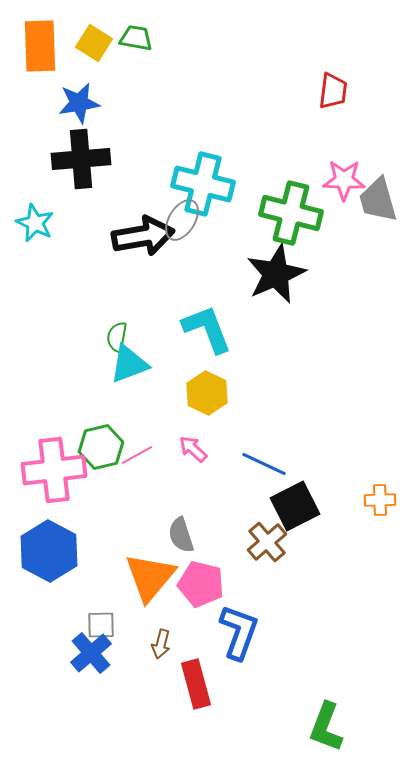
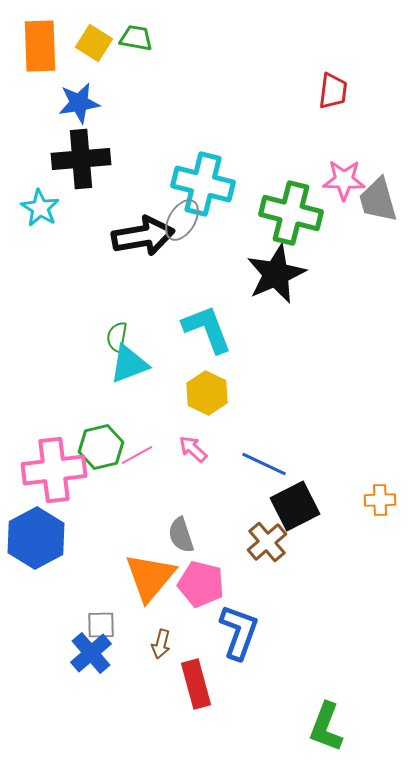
cyan star: moved 5 px right, 15 px up; rotated 6 degrees clockwise
blue hexagon: moved 13 px left, 13 px up; rotated 4 degrees clockwise
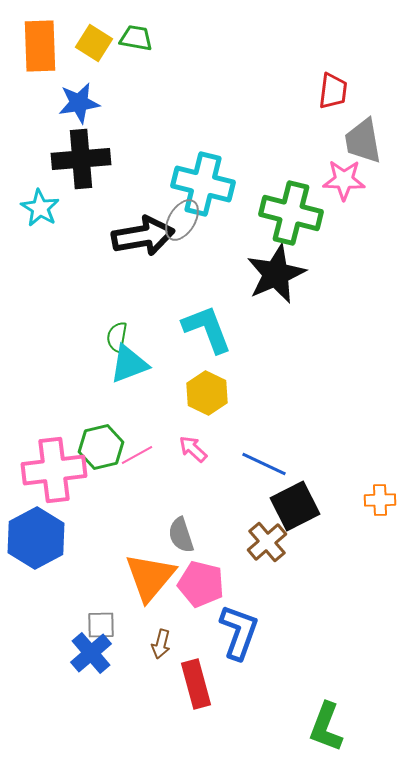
gray trapezoid: moved 15 px left, 59 px up; rotated 6 degrees clockwise
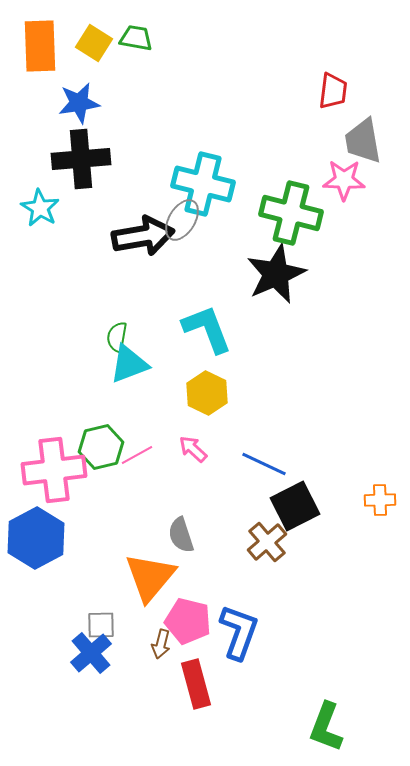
pink pentagon: moved 13 px left, 37 px down
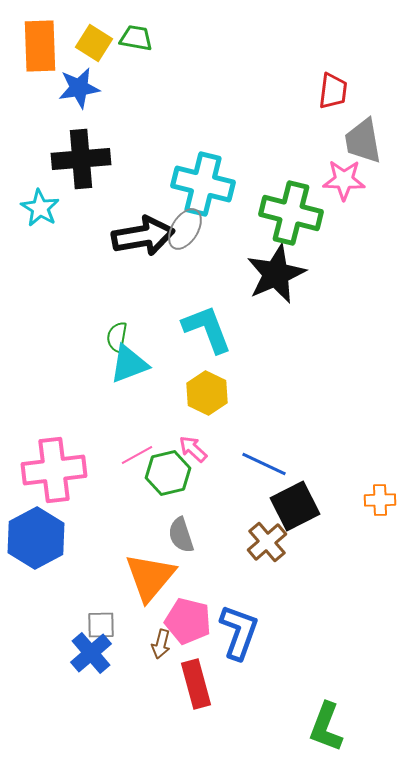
blue star: moved 15 px up
gray ellipse: moved 3 px right, 9 px down
green hexagon: moved 67 px right, 26 px down
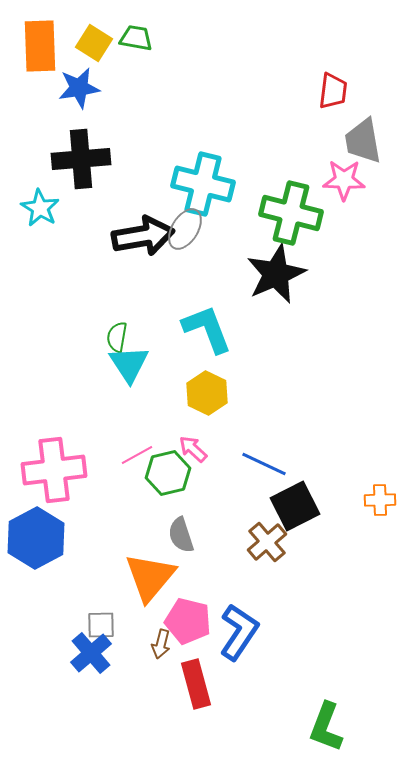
cyan triangle: rotated 42 degrees counterclockwise
blue L-shape: rotated 14 degrees clockwise
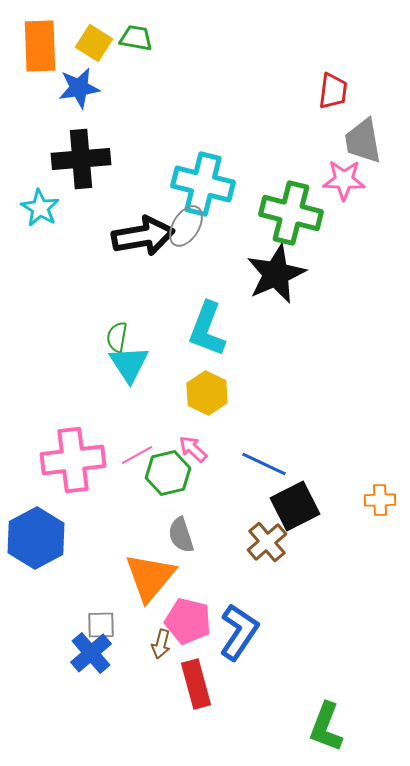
gray ellipse: moved 1 px right, 3 px up
cyan L-shape: rotated 138 degrees counterclockwise
pink cross: moved 19 px right, 10 px up
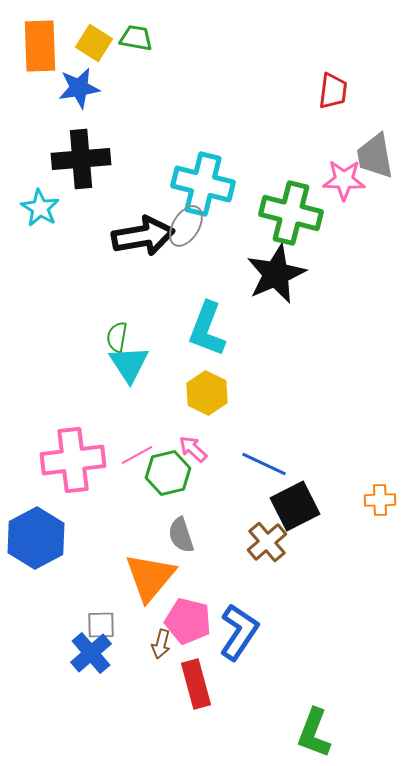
gray trapezoid: moved 12 px right, 15 px down
green L-shape: moved 12 px left, 6 px down
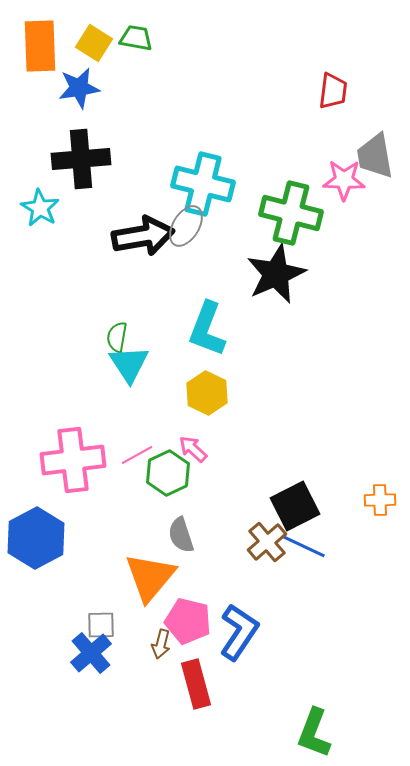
blue line: moved 39 px right, 82 px down
green hexagon: rotated 12 degrees counterclockwise
